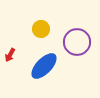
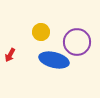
yellow circle: moved 3 px down
blue ellipse: moved 10 px right, 6 px up; rotated 60 degrees clockwise
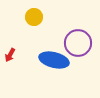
yellow circle: moved 7 px left, 15 px up
purple circle: moved 1 px right, 1 px down
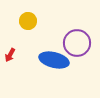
yellow circle: moved 6 px left, 4 px down
purple circle: moved 1 px left
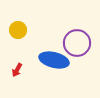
yellow circle: moved 10 px left, 9 px down
red arrow: moved 7 px right, 15 px down
